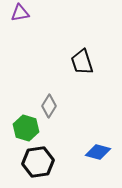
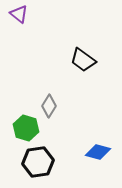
purple triangle: moved 1 px left, 1 px down; rotated 48 degrees clockwise
black trapezoid: moved 1 px right, 2 px up; rotated 36 degrees counterclockwise
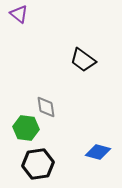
gray diamond: moved 3 px left, 1 px down; rotated 40 degrees counterclockwise
green hexagon: rotated 10 degrees counterclockwise
black hexagon: moved 2 px down
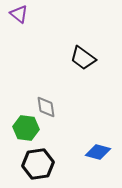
black trapezoid: moved 2 px up
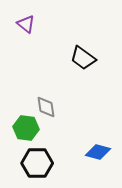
purple triangle: moved 7 px right, 10 px down
black hexagon: moved 1 px left, 1 px up; rotated 8 degrees clockwise
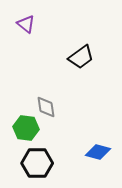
black trapezoid: moved 2 px left, 1 px up; rotated 72 degrees counterclockwise
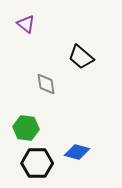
black trapezoid: rotated 76 degrees clockwise
gray diamond: moved 23 px up
blue diamond: moved 21 px left
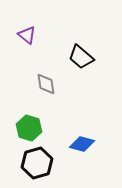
purple triangle: moved 1 px right, 11 px down
green hexagon: moved 3 px right; rotated 10 degrees clockwise
blue diamond: moved 5 px right, 8 px up
black hexagon: rotated 16 degrees counterclockwise
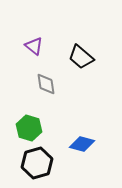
purple triangle: moved 7 px right, 11 px down
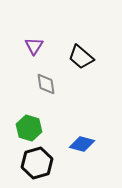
purple triangle: rotated 24 degrees clockwise
